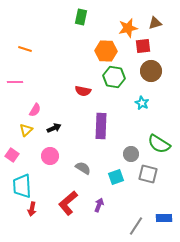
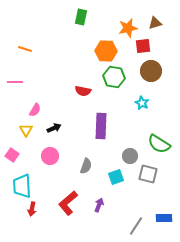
yellow triangle: rotated 16 degrees counterclockwise
gray circle: moved 1 px left, 2 px down
gray semicircle: moved 3 px right, 2 px up; rotated 77 degrees clockwise
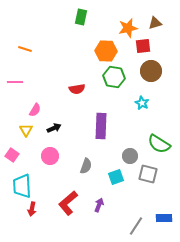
red semicircle: moved 6 px left, 2 px up; rotated 21 degrees counterclockwise
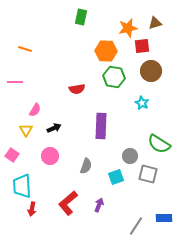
red square: moved 1 px left
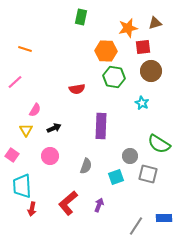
red square: moved 1 px right, 1 px down
pink line: rotated 42 degrees counterclockwise
